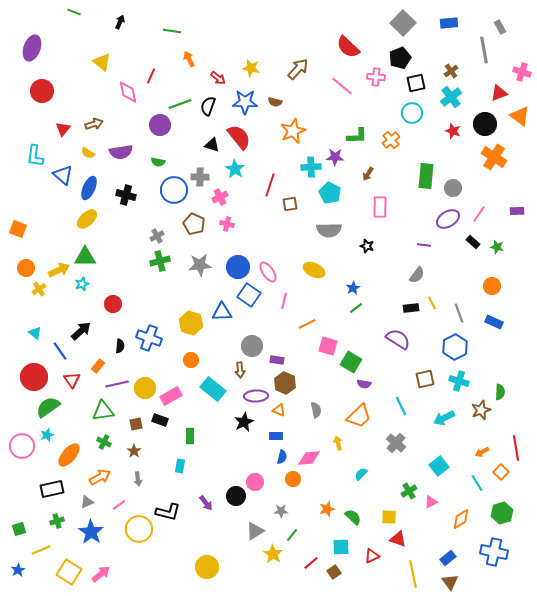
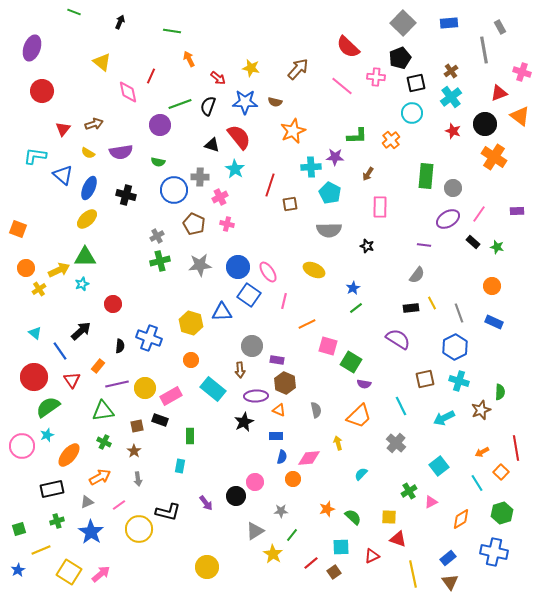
cyan L-shape at (35, 156): rotated 90 degrees clockwise
brown square at (136, 424): moved 1 px right, 2 px down
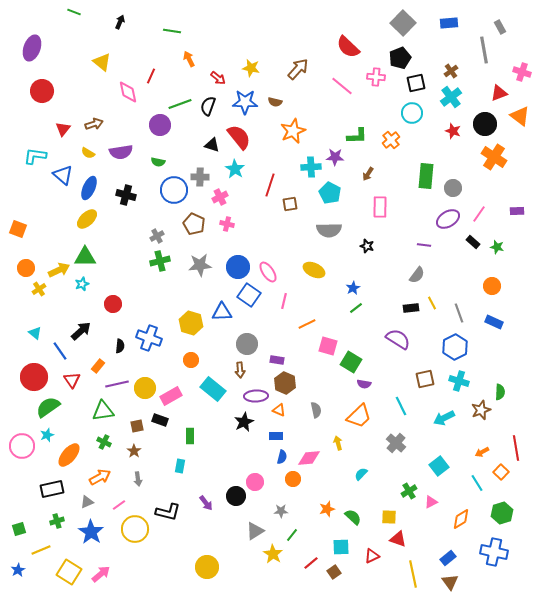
gray circle at (252, 346): moved 5 px left, 2 px up
yellow circle at (139, 529): moved 4 px left
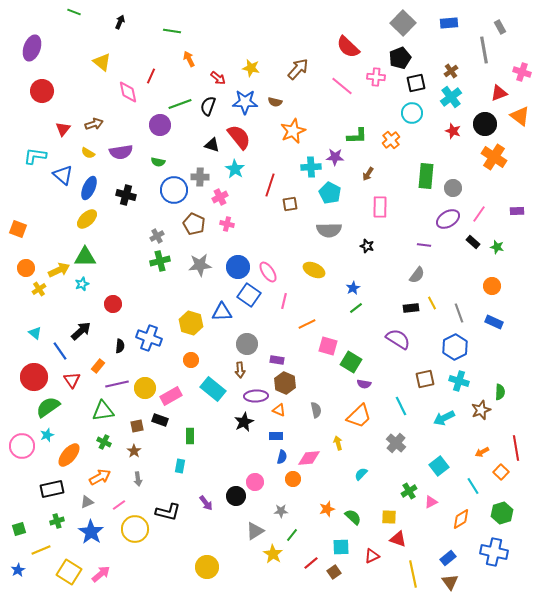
cyan line at (477, 483): moved 4 px left, 3 px down
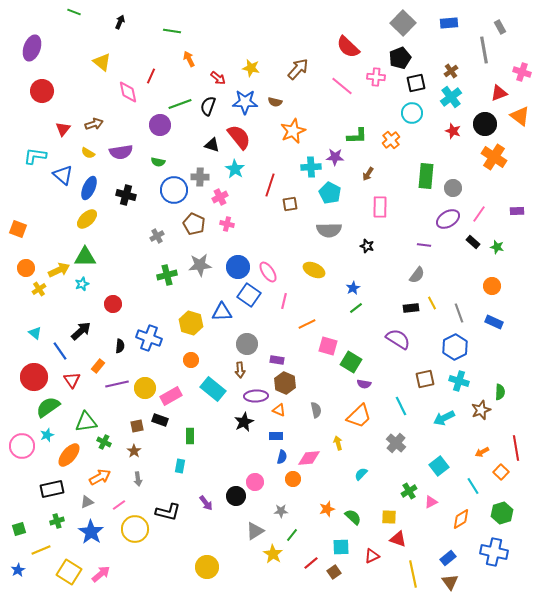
green cross at (160, 261): moved 7 px right, 14 px down
green triangle at (103, 411): moved 17 px left, 11 px down
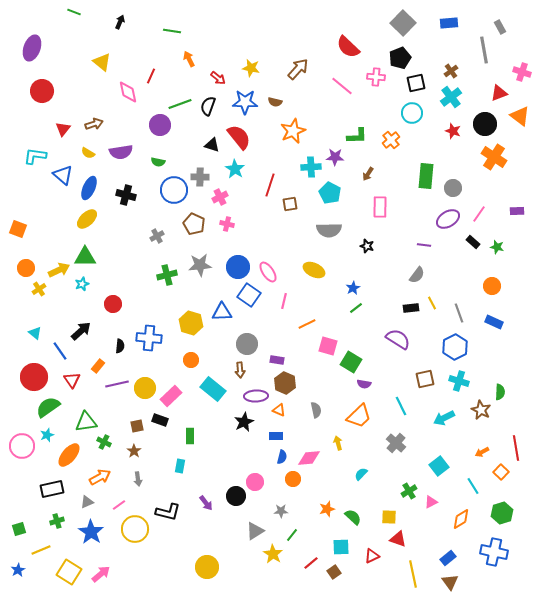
blue cross at (149, 338): rotated 15 degrees counterclockwise
pink rectangle at (171, 396): rotated 15 degrees counterclockwise
brown star at (481, 410): rotated 24 degrees counterclockwise
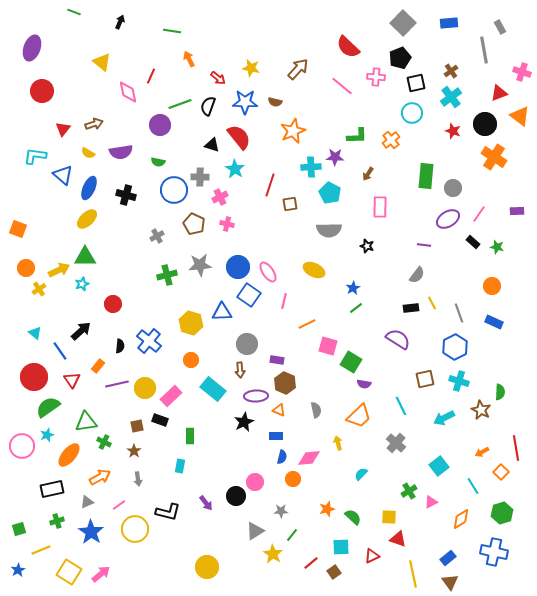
blue cross at (149, 338): moved 3 px down; rotated 35 degrees clockwise
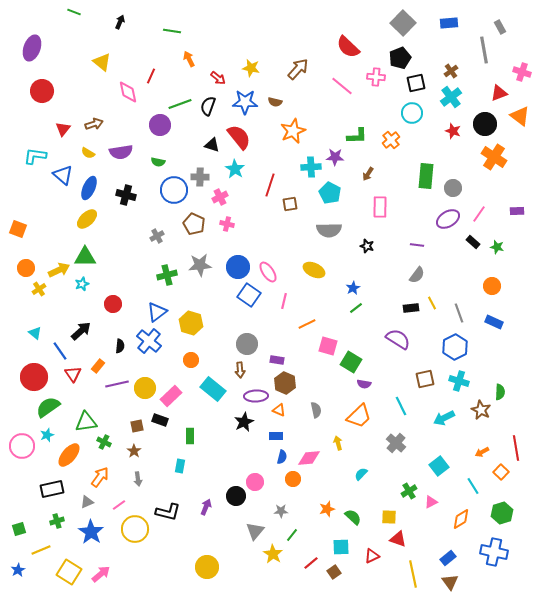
purple line at (424, 245): moved 7 px left
blue triangle at (222, 312): moved 65 px left; rotated 35 degrees counterclockwise
red triangle at (72, 380): moved 1 px right, 6 px up
orange arrow at (100, 477): rotated 25 degrees counterclockwise
purple arrow at (206, 503): moved 4 px down; rotated 119 degrees counterclockwise
gray triangle at (255, 531): rotated 18 degrees counterclockwise
